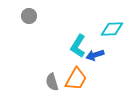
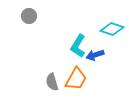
cyan diamond: rotated 20 degrees clockwise
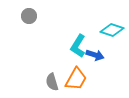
cyan diamond: moved 1 px down
blue arrow: rotated 144 degrees counterclockwise
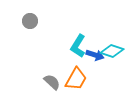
gray circle: moved 1 px right, 5 px down
cyan diamond: moved 21 px down
gray semicircle: rotated 150 degrees clockwise
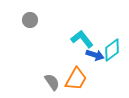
gray circle: moved 1 px up
cyan L-shape: moved 4 px right, 7 px up; rotated 110 degrees clockwise
cyan diamond: moved 1 px up; rotated 55 degrees counterclockwise
gray semicircle: rotated 12 degrees clockwise
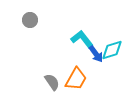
cyan diamond: rotated 20 degrees clockwise
blue arrow: moved 1 px right, 1 px up; rotated 36 degrees clockwise
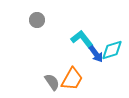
gray circle: moved 7 px right
orange trapezoid: moved 4 px left
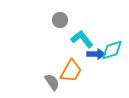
gray circle: moved 23 px right
blue arrow: rotated 54 degrees counterclockwise
orange trapezoid: moved 1 px left, 8 px up
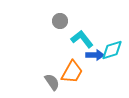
gray circle: moved 1 px down
blue arrow: moved 1 px left, 1 px down
orange trapezoid: moved 1 px right, 1 px down
